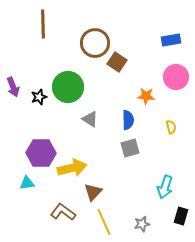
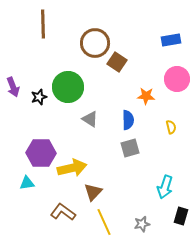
pink circle: moved 1 px right, 2 px down
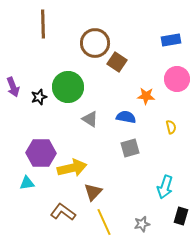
blue semicircle: moved 2 px left, 3 px up; rotated 78 degrees counterclockwise
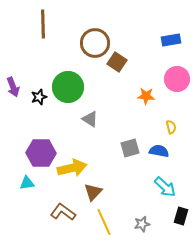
blue semicircle: moved 33 px right, 34 px down
cyan arrow: rotated 65 degrees counterclockwise
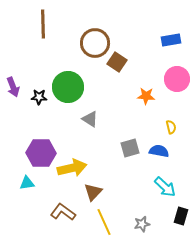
black star: rotated 21 degrees clockwise
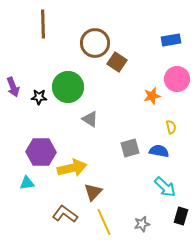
orange star: moved 6 px right; rotated 18 degrees counterclockwise
purple hexagon: moved 1 px up
brown L-shape: moved 2 px right, 2 px down
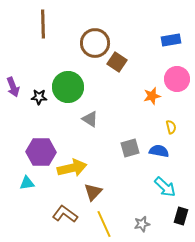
yellow line: moved 2 px down
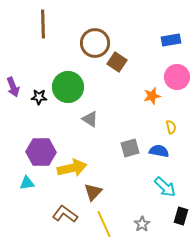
pink circle: moved 2 px up
gray star: rotated 21 degrees counterclockwise
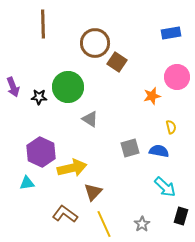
blue rectangle: moved 7 px up
purple hexagon: rotated 24 degrees clockwise
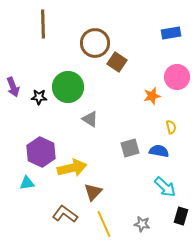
gray star: rotated 28 degrees counterclockwise
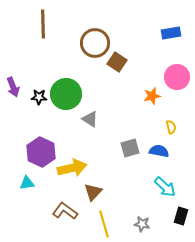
green circle: moved 2 px left, 7 px down
brown L-shape: moved 3 px up
yellow line: rotated 8 degrees clockwise
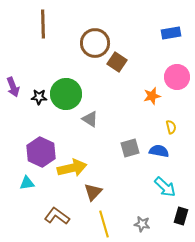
brown L-shape: moved 8 px left, 5 px down
